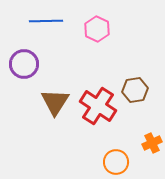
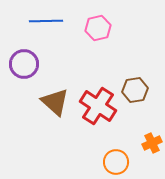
pink hexagon: moved 1 px right, 1 px up; rotated 20 degrees clockwise
brown triangle: rotated 20 degrees counterclockwise
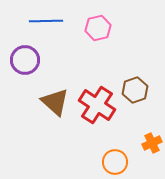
purple circle: moved 1 px right, 4 px up
brown hexagon: rotated 10 degrees counterclockwise
red cross: moved 1 px left, 1 px up
orange circle: moved 1 px left
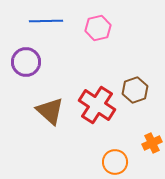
purple circle: moved 1 px right, 2 px down
brown triangle: moved 5 px left, 9 px down
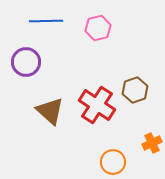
orange circle: moved 2 px left
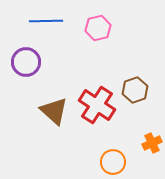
brown triangle: moved 4 px right
